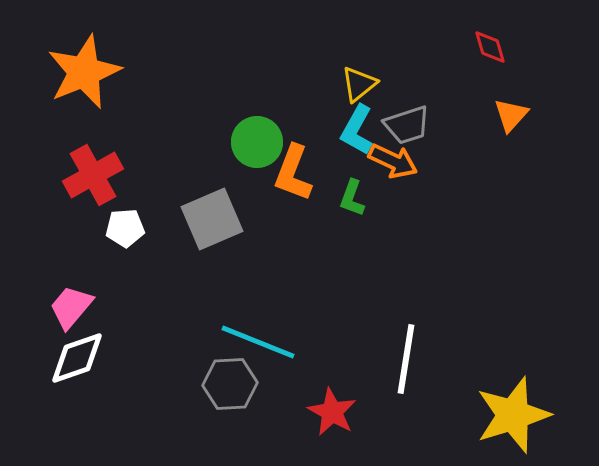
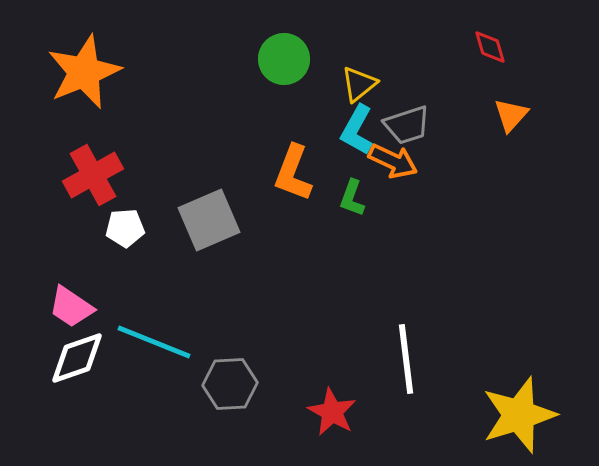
green circle: moved 27 px right, 83 px up
gray square: moved 3 px left, 1 px down
pink trapezoid: rotated 96 degrees counterclockwise
cyan line: moved 104 px left
white line: rotated 16 degrees counterclockwise
yellow star: moved 6 px right
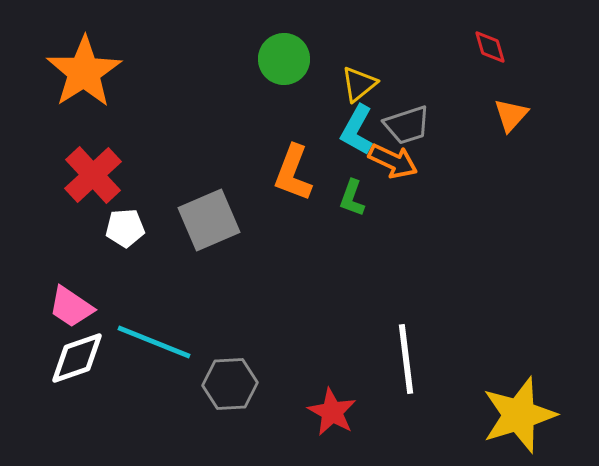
orange star: rotated 10 degrees counterclockwise
red cross: rotated 14 degrees counterclockwise
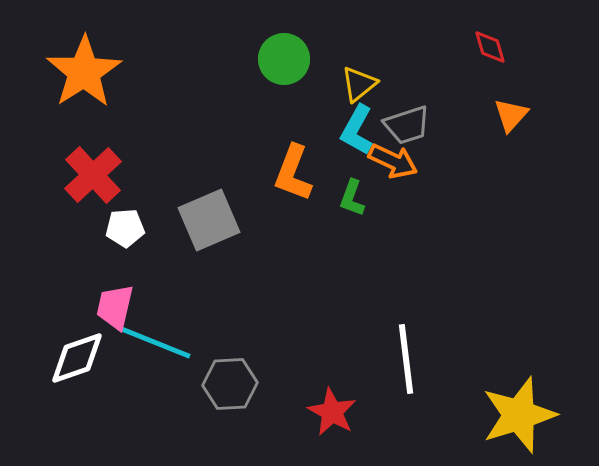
pink trapezoid: moved 44 px right; rotated 69 degrees clockwise
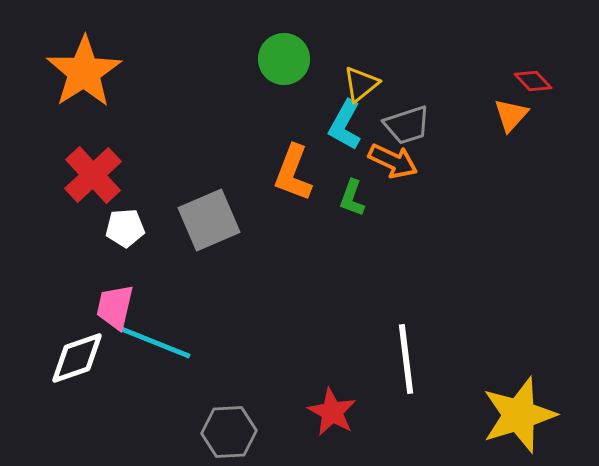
red diamond: moved 43 px right, 34 px down; rotated 27 degrees counterclockwise
yellow triangle: moved 2 px right
cyan L-shape: moved 12 px left, 5 px up
gray hexagon: moved 1 px left, 48 px down
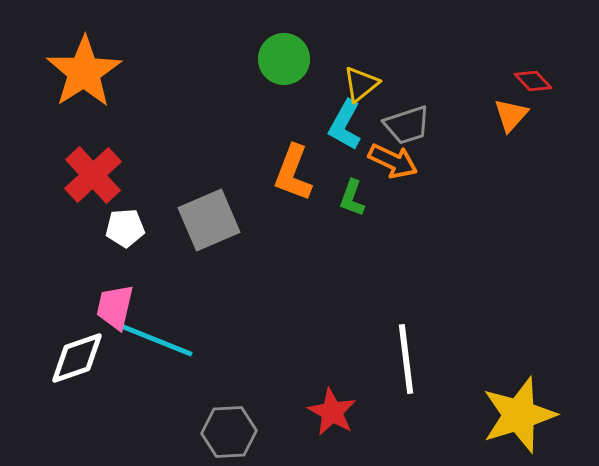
cyan line: moved 2 px right, 2 px up
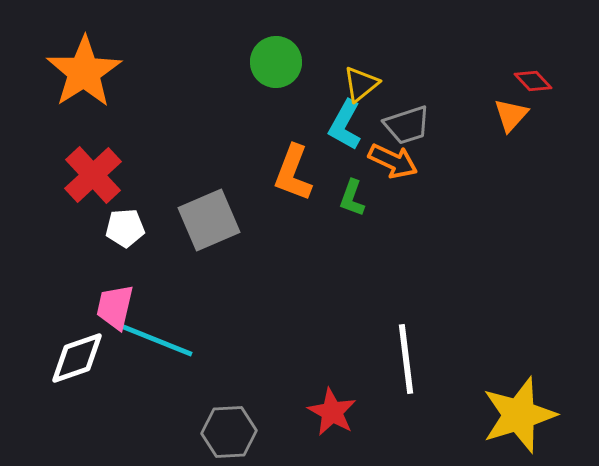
green circle: moved 8 px left, 3 px down
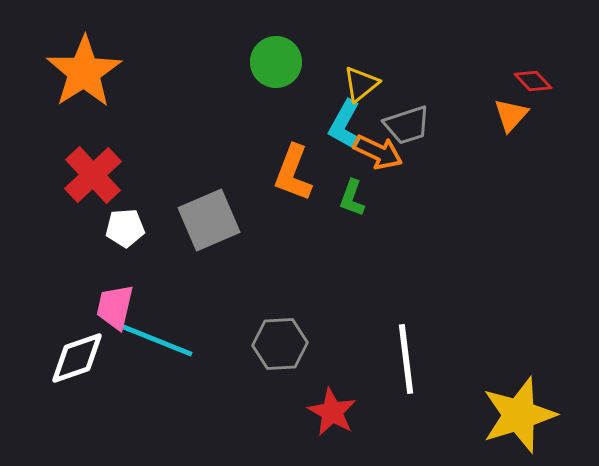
orange arrow: moved 15 px left, 9 px up
gray hexagon: moved 51 px right, 88 px up
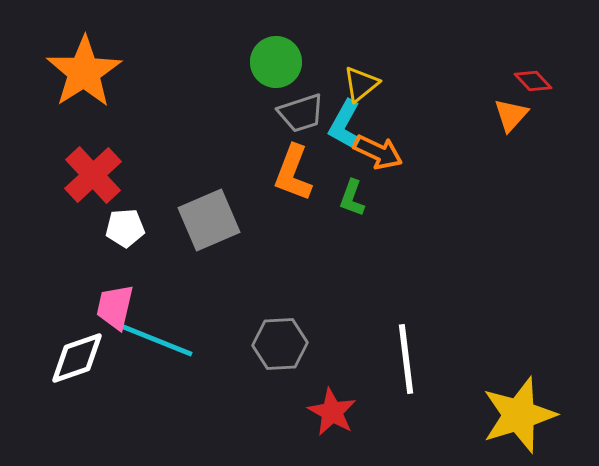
gray trapezoid: moved 106 px left, 12 px up
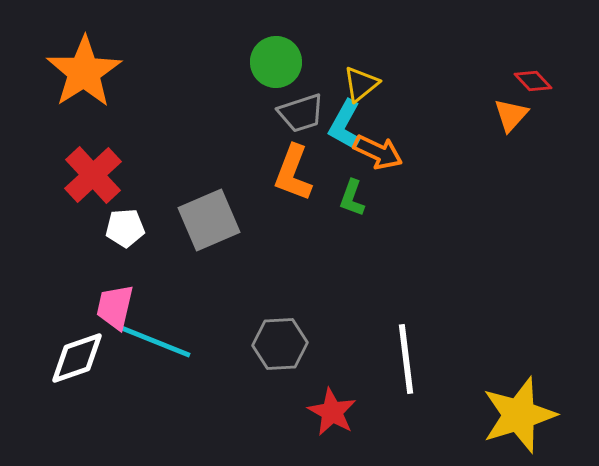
cyan line: moved 2 px left, 1 px down
